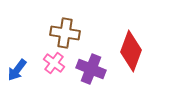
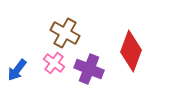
brown cross: rotated 20 degrees clockwise
purple cross: moved 2 px left
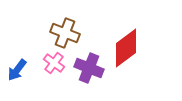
brown cross: rotated 8 degrees counterclockwise
red diamond: moved 5 px left, 3 px up; rotated 33 degrees clockwise
purple cross: moved 1 px up
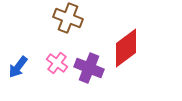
brown cross: moved 3 px right, 15 px up
pink cross: moved 3 px right
blue arrow: moved 1 px right, 3 px up
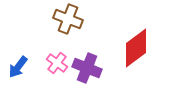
brown cross: moved 1 px down
red diamond: moved 10 px right
purple cross: moved 2 px left
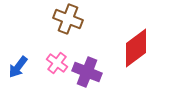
purple cross: moved 4 px down
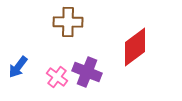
brown cross: moved 3 px down; rotated 20 degrees counterclockwise
red diamond: moved 1 px left, 1 px up
pink cross: moved 14 px down
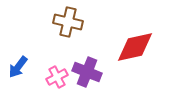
brown cross: rotated 12 degrees clockwise
red diamond: rotated 24 degrees clockwise
pink cross: rotated 25 degrees clockwise
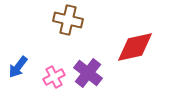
brown cross: moved 2 px up
purple cross: moved 1 px right, 1 px down; rotated 16 degrees clockwise
pink cross: moved 3 px left
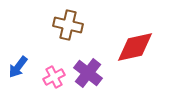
brown cross: moved 5 px down
